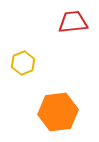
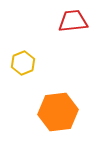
red trapezoid: moved 1 px up
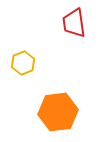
red trapezoid: moved 1 px right, 2 px down; rotated 92 degrees counterclockwise
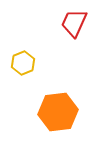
red trapezoid: rotated 32 degrees clockwise
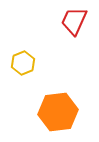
red trapezoid: moved 2 px up
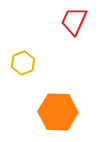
orange hexagon: rotated 9 degrees clockwise
